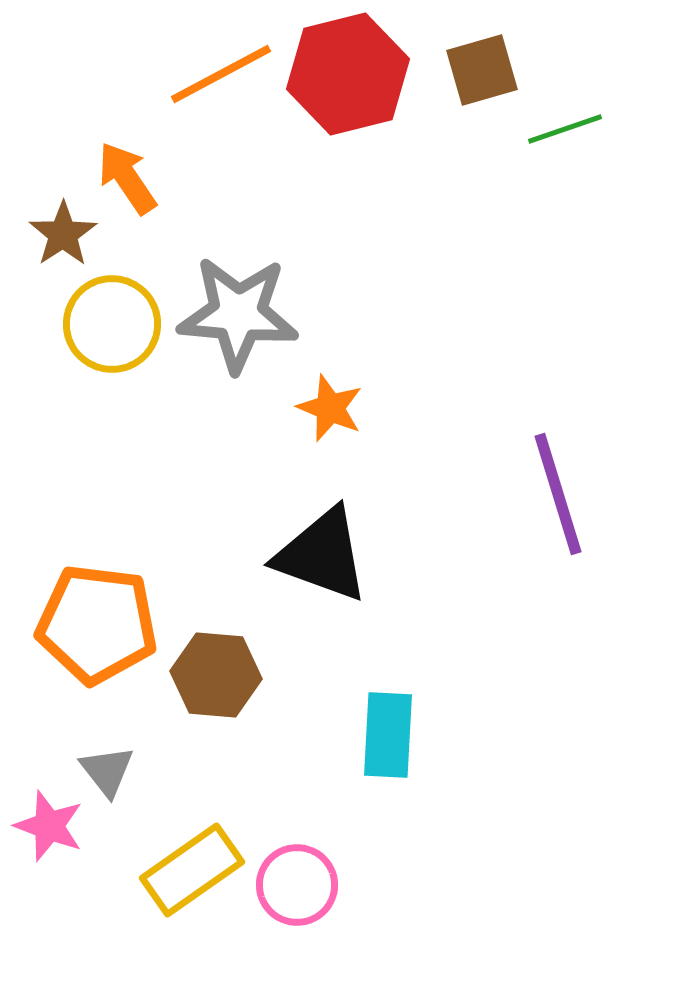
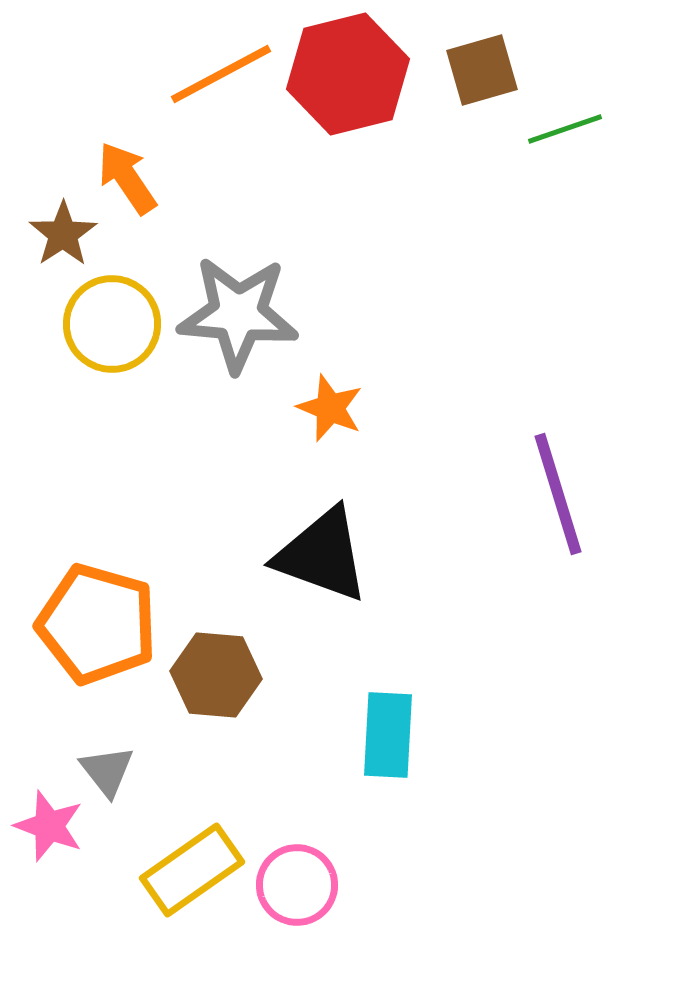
orange pentagon: rotated 9 degrees clockwise
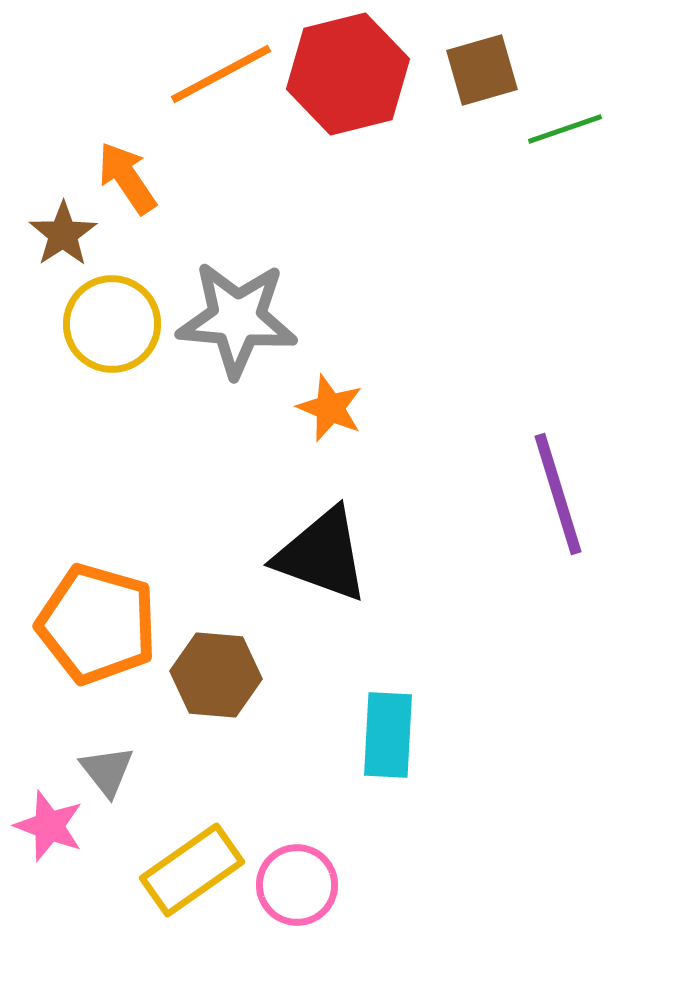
gray star: moved 1 px left, 5 px down
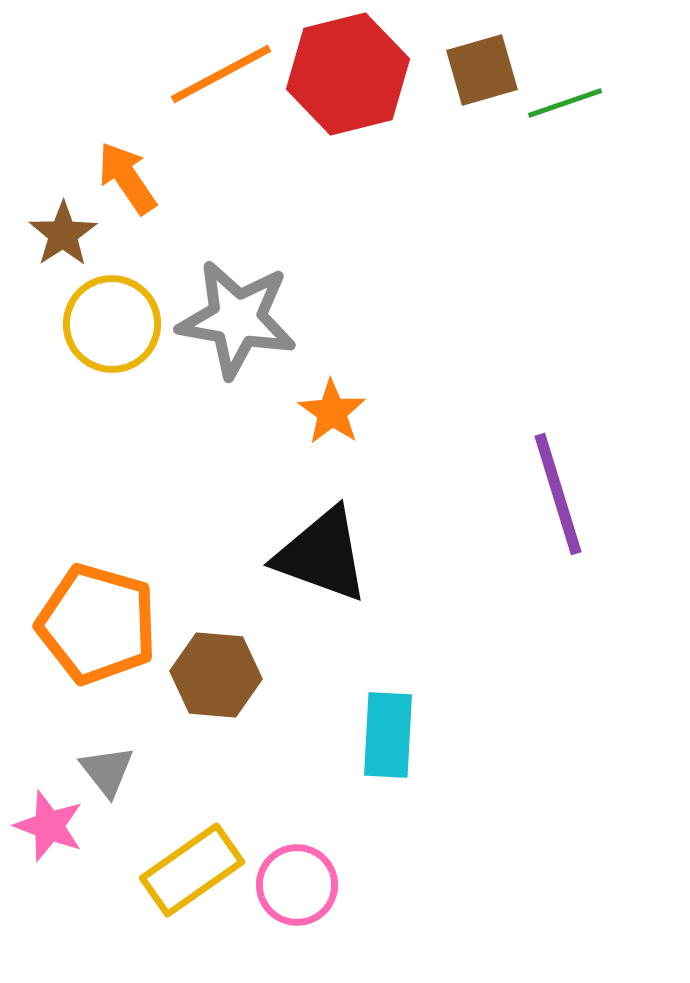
green line: moved 26 px up
gray star: rotated 5 degrees clockwise
orange star: moved 2 px right, 4 px down; rotated 12 degrees clockwise
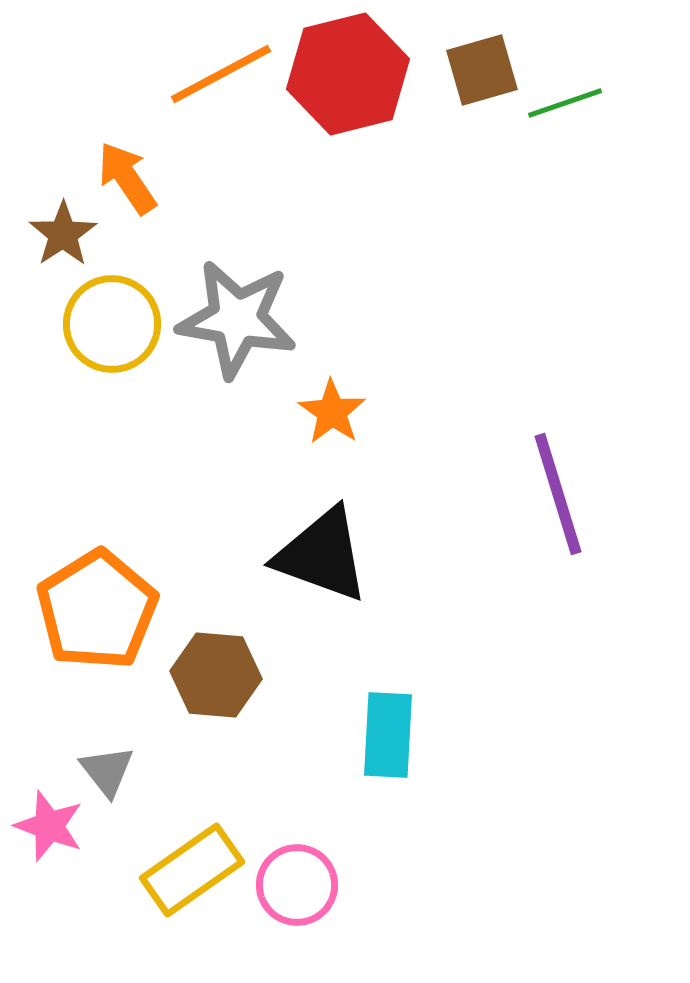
orange pentagon: moved 14 px up; rotated 24 degrees clockwise
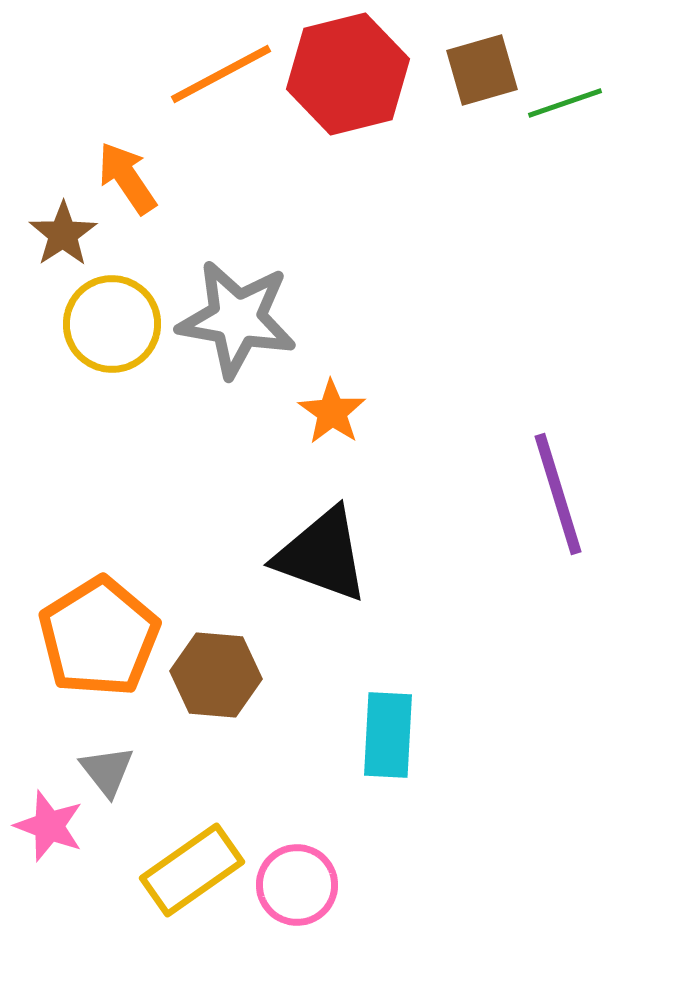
orange pentagon: moved 2 px right, 27 px down
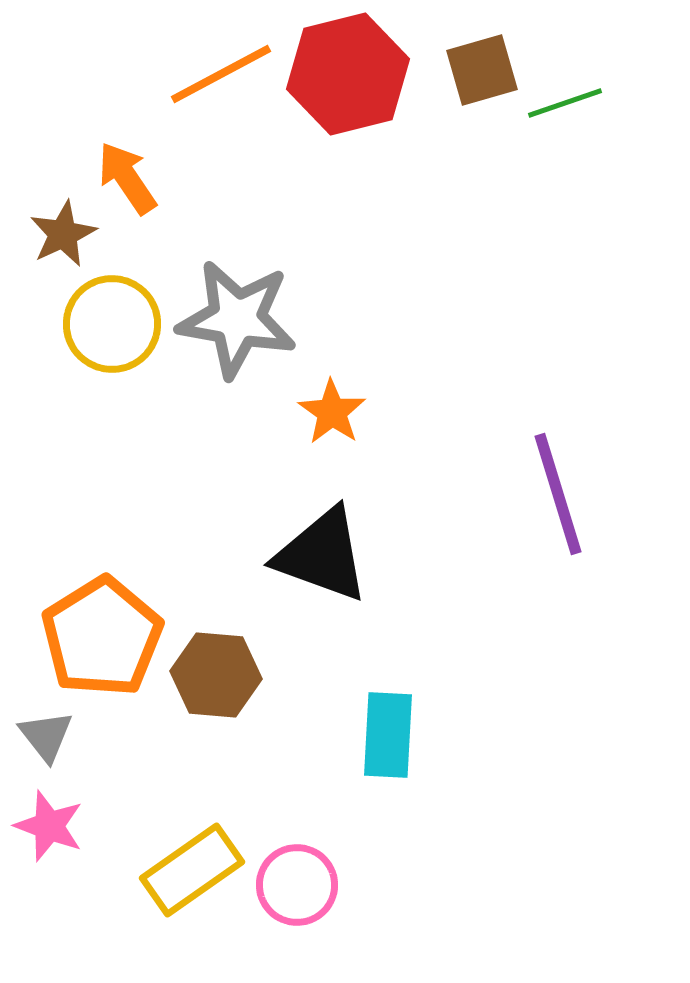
brown star: rotated 8 degrees clockwise
orange pentagon: moved 3 px right
gray triangle: moved 61 px left, 35 px up
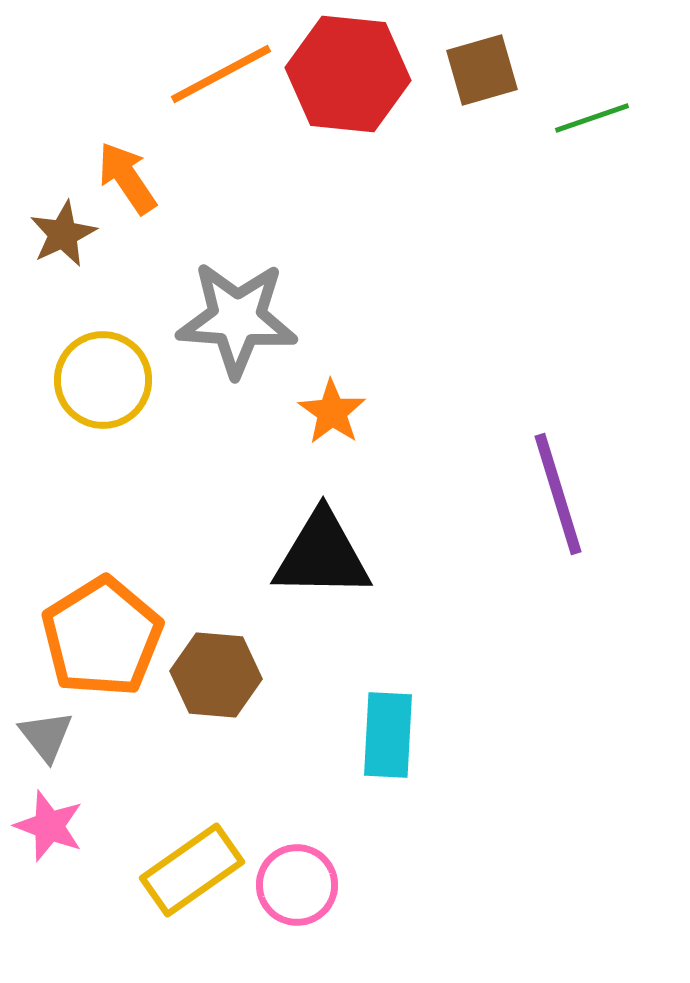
red hexagon: rotated 20 degrees clockwise
green line: moved 27 px right, 15 px down
gray star: rotated 6 degrees counterclockwise
yellow circle: moved 9 px left, 56 px down
black triangle: rotated 19 degrees counterclockwise
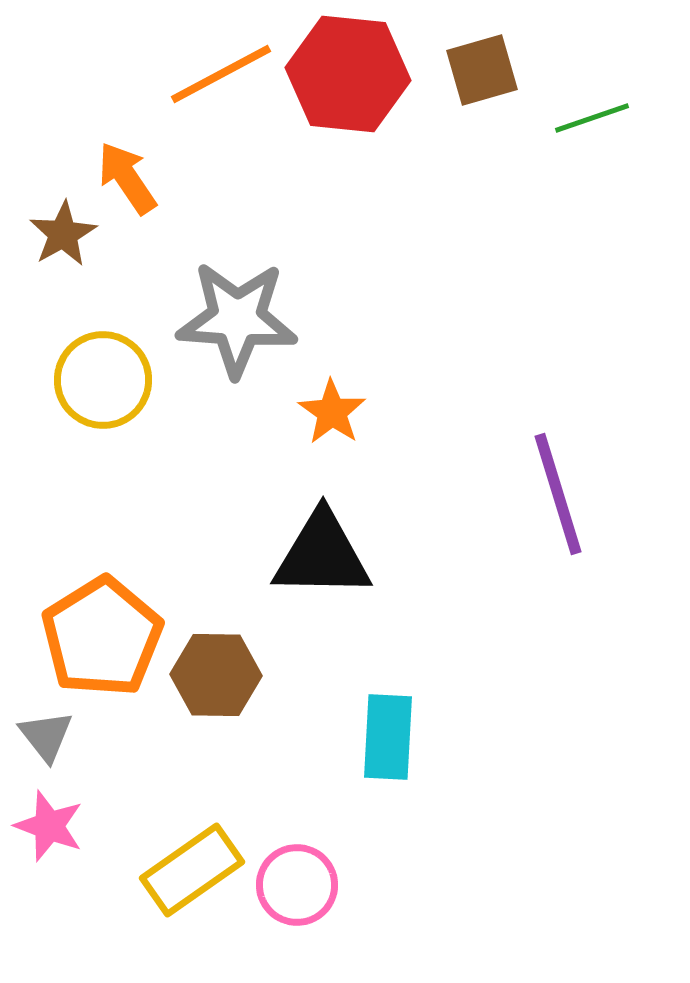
brown star: rotated 4 degrees counterclockwise
brown hexagon: rotated 4 degrees counterclockwise
cyan rectangle: moved 2 px down
